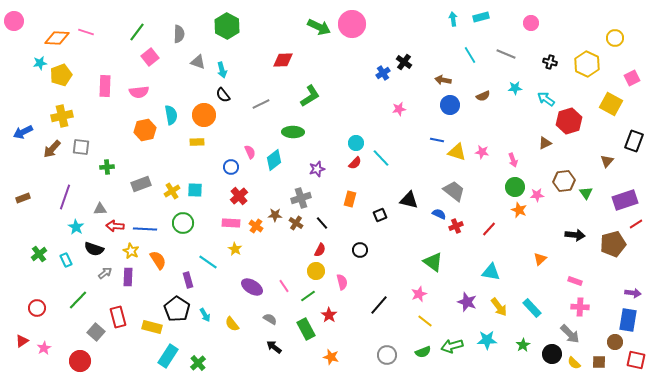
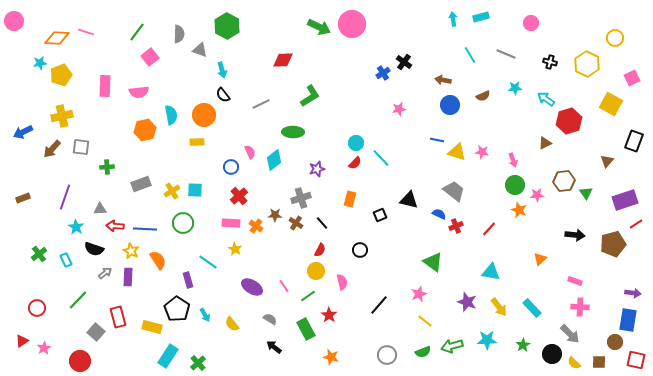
gray triangle at (198, 62): moved 2 px right, 12 px up
green circle at (515, 187): moved 2 px up
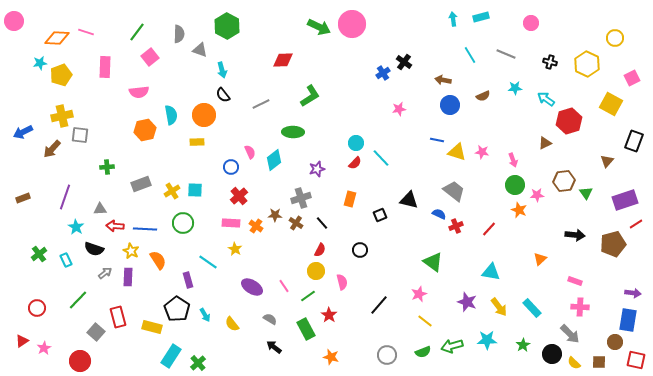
pink rectangle at (105, 86): moved 19 px up
gray square at (81, 147): moved 1 px left, 12 px up
cyan rectangle at (168, 356): moved 3 px right
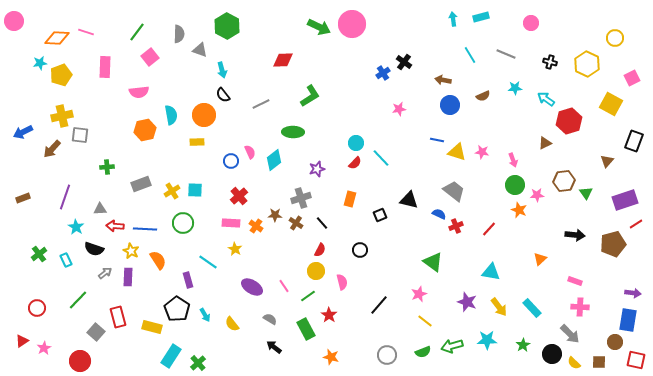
blue circle at (231, 167): moved 6 px up
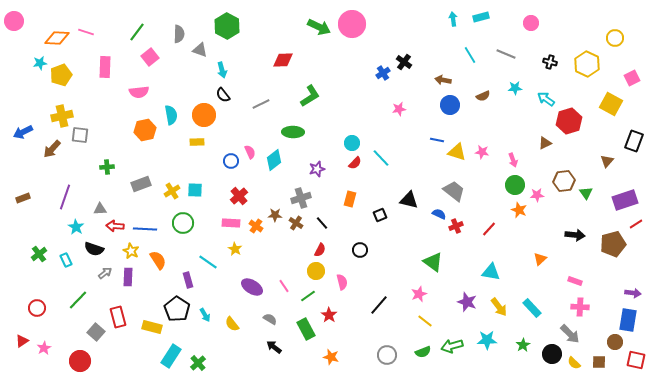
cyan circle at (356, 143): moved 4 px left
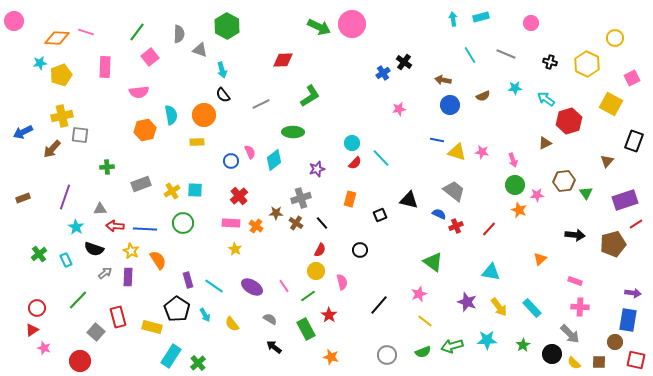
brown star at (275, 215): moved 1 px right, 2 px up
cyan line at (208, 262): moved 6 px right, 24 px down
red triangle at (22, 341): moved 10 px right, 11 px up
pink star at (44, 348): rotated 24 degrees counterclockwise
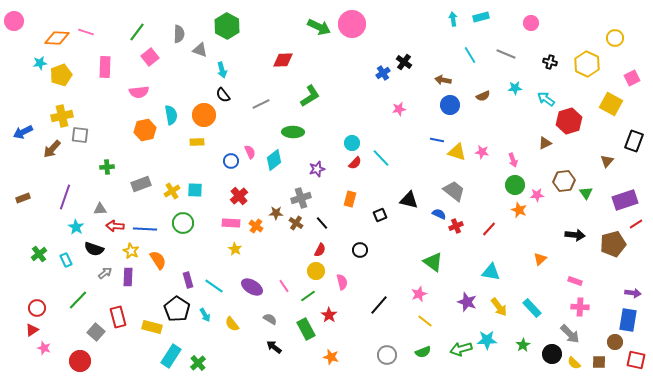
green arrow at (452, 346): moved 9 px right, 3 px down
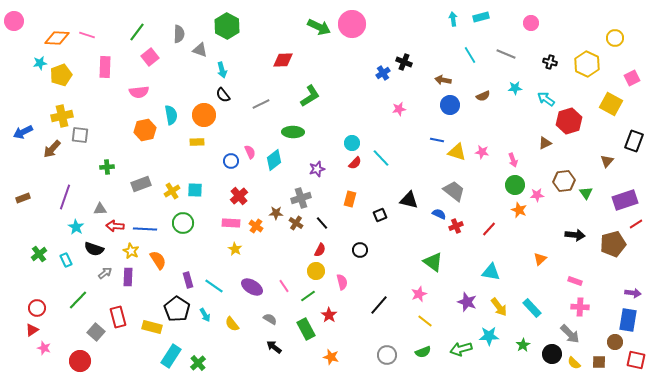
pink line at (86, 32): moved 1 px right, 3 px down
black cross at (404, 62): rotated 14 degrees counterclockwise
cyan star at (487, 340): moved 2 px right, 4 px up
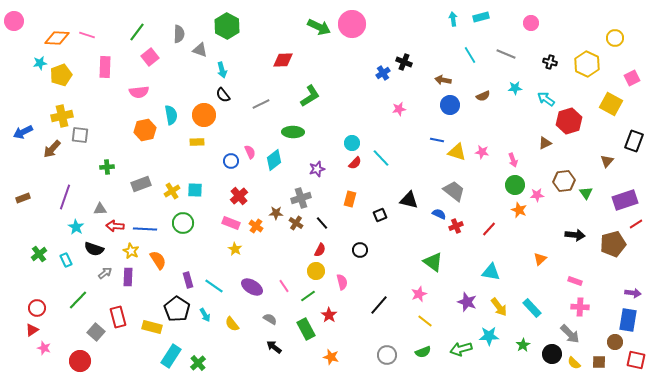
pink rectangle at (231, 223): rotated 18 degrees clockwise
